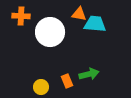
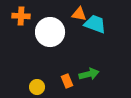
cyan trapezoid: rotated 15 degrees clockwise
yellow circle: moved 4 px left
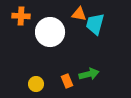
cyan trapezoid: rotated 95 degrees counterclockwise
yellow circle: moved 1 px left, 3 px up
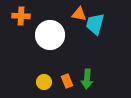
white circle: moved 3 px down
green arrow: moved 2 px left, 5 px down; rotated 108 degrees clockwise
yellow circle: moved 8 px right, 2 px up
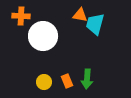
orange triangle: moved 1 px right, 1 px down
white circle: moved 7 px left, 1 px down
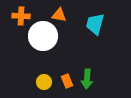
orange triangle: moved 21 px left
